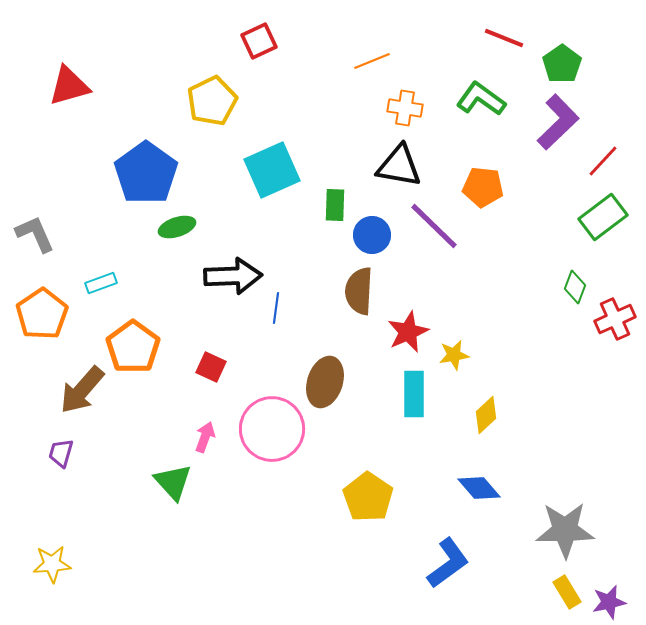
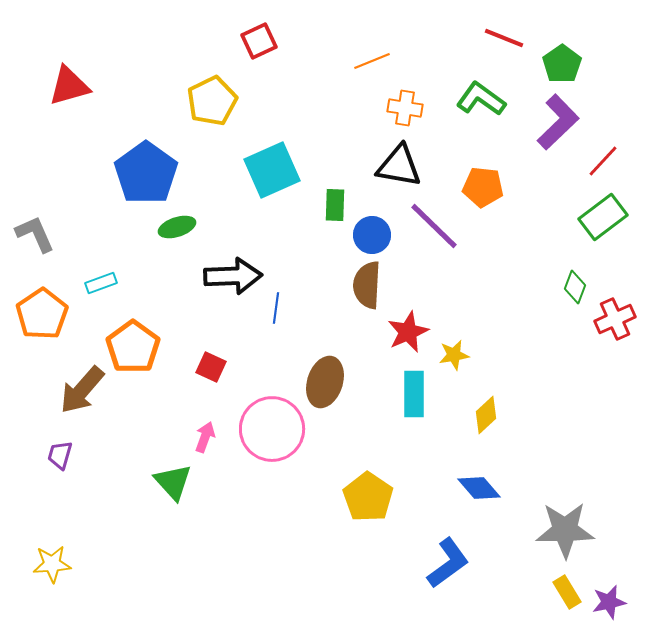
brown semicircle at (359, 291): moved 8 px right, 6 px up
purple trapezoid at (61, 453): moved 1 px left, 2 px down
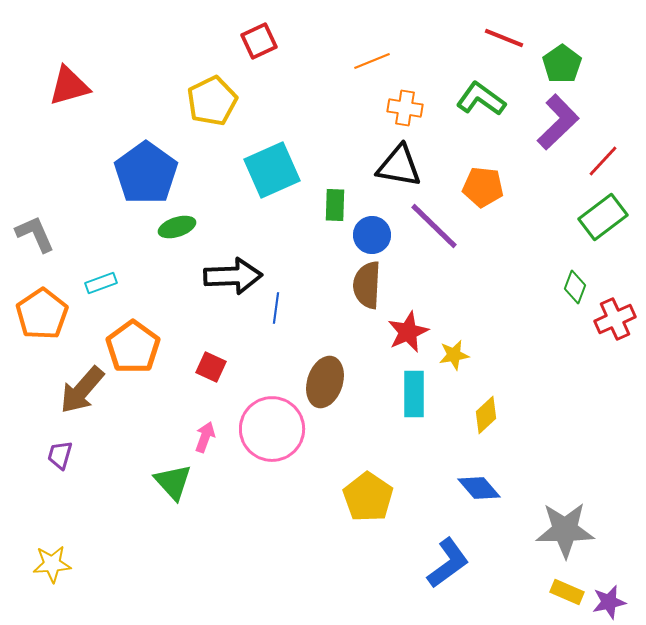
yellow rectangle at (567, 592): rotated 36 degrees counterclockwise
